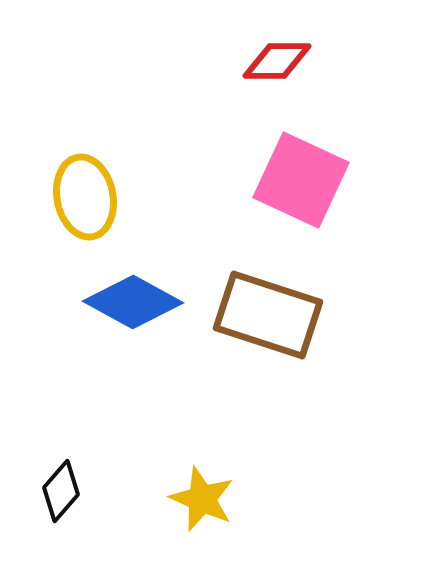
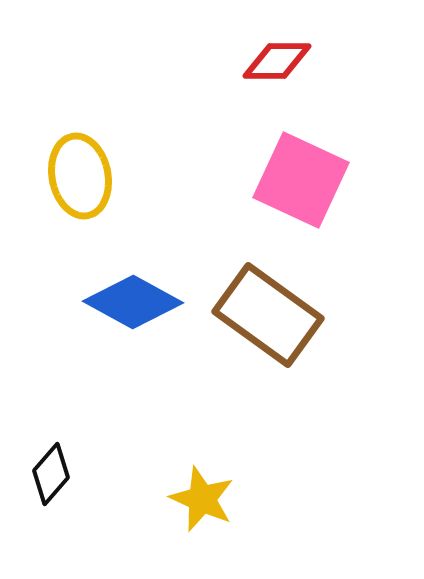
yellow ellipse: moved 5 px left, 21 px up
brown rectangle: rotated 18 degrees clockwise
black diamond: moved 10 px left, 17 px up
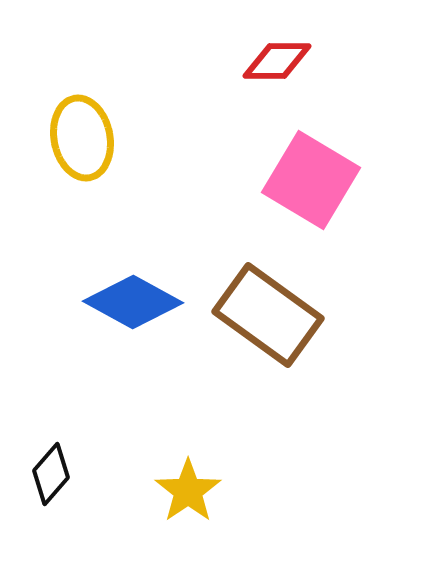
yellow ellipse: moved 2 px right, 38 px up
pink square: moved 10 px right; rotated 6 degrees clockwise
yellow star: moved 14 px left, 8 px up; rotated 14 degrees clockwise
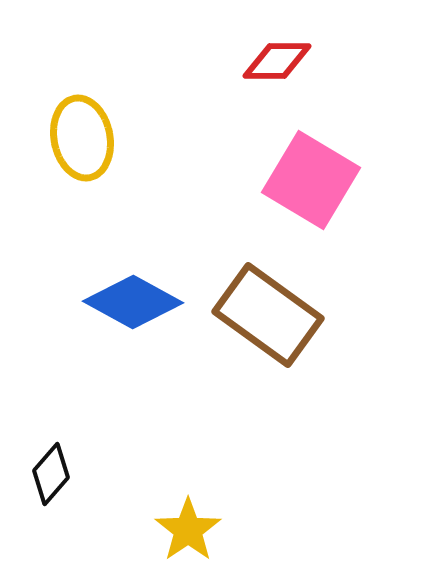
yellow star: moved 39 px down
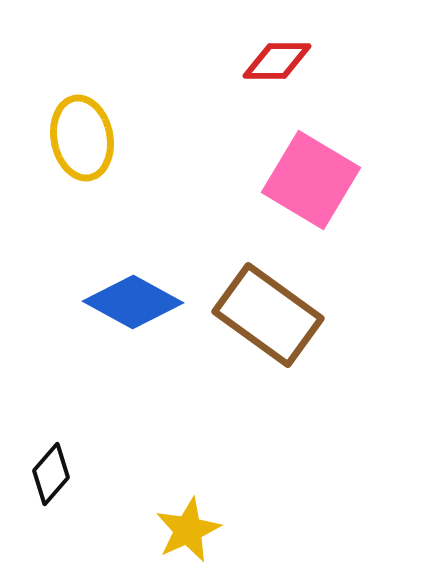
yellow star: rotated 10 degrees clockwise
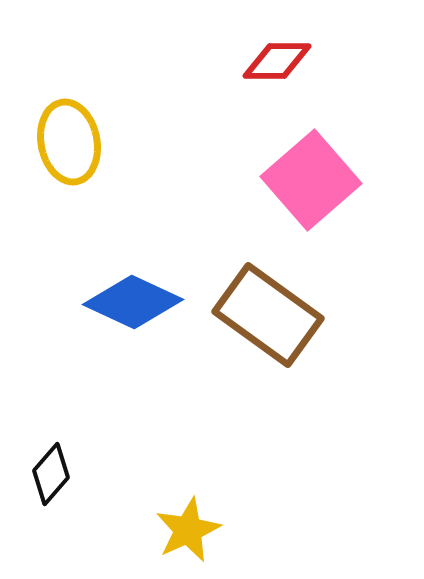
yellow ellipse: moved 13 px left, 4 px down
pink square: rotated 18 degrees clockwise
blue diamond: rotated 4 degrees counterclockwise
